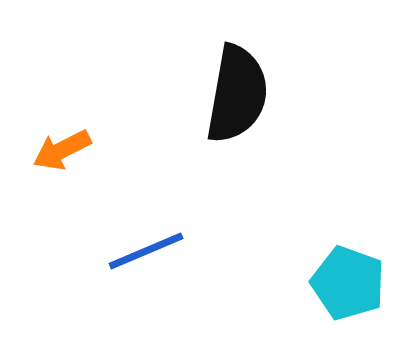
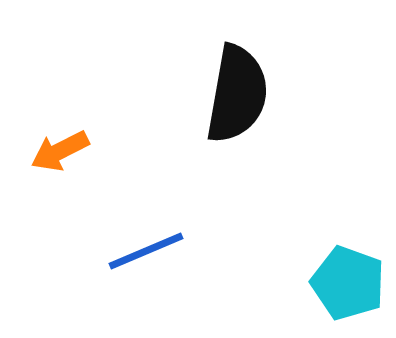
orange arrow: moved 2 px left, 1 px down
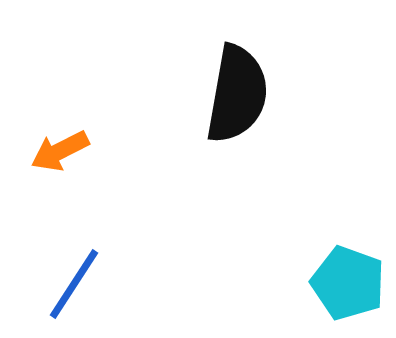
blue line: moved 72 px left, 33 px down; rotated 34 degrees counterclockwise
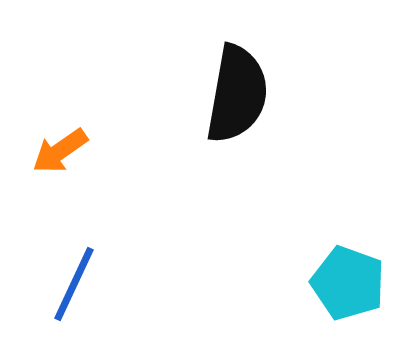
orange arrow: rotated 8 degrees counterclockwise
blue line: rotated 8 degrees counterclockwise
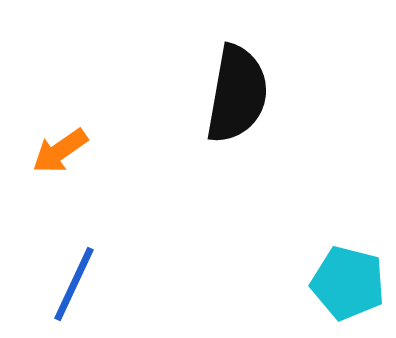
cyan pentagon: rotated 6 degrees counterclockwise
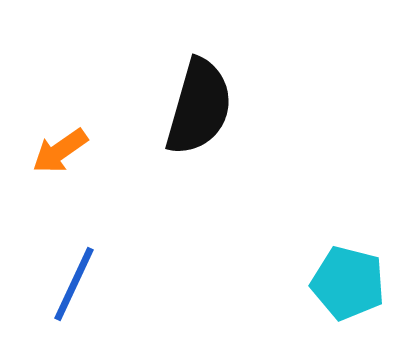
black semicircle: moved 38 px left, 13 px down; rotated 6 degrees clockwise
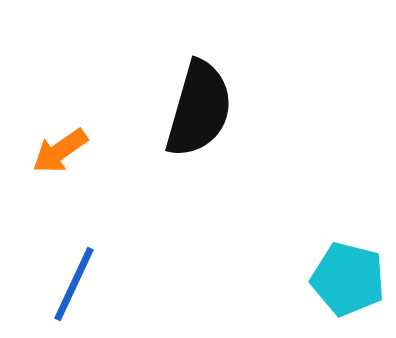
black semicircle: moved 2 px down
cyan pentagon: moved 4 px up
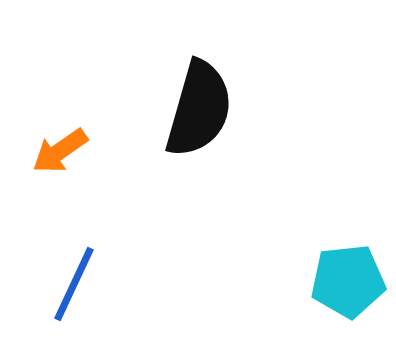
cyan pentagon: moved 2 px down; rotated 20 degrees counterclockwise
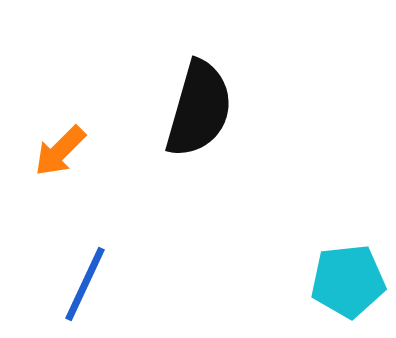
orange arrow: rotated 10 degrees counterclockwise
blue line: moved 11 px right
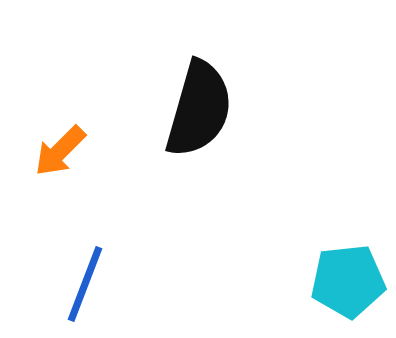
blue line: rotated 4 degrees counterclockwise
